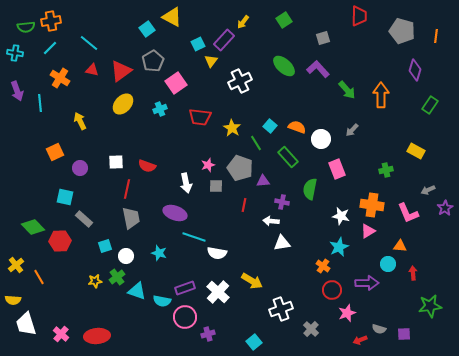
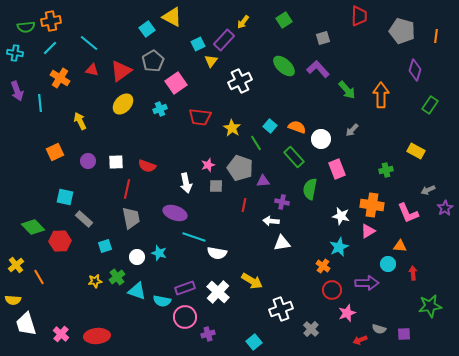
green rectangle at (288, 157): moved 6 px right
purple circle at (80, 168): moved 8 px right, 7 px up
white circle at (126, 256): moved 11 px right, 1 px down
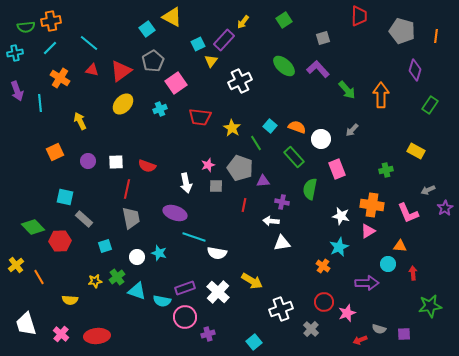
cyan cross at (15, 53): rotated 21 degrees counterclockwise
red circle at (332, 290): moved 8 px left, 12 px down
yellow semicircle at (13, 300): moved 57 px right
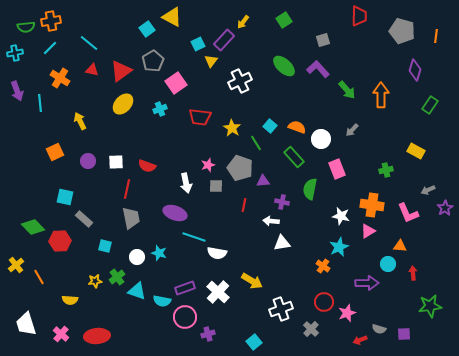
gray square at (323, 38): moved 2 px down
cyan square at (105, 246): rotated 32 degrees clockwise
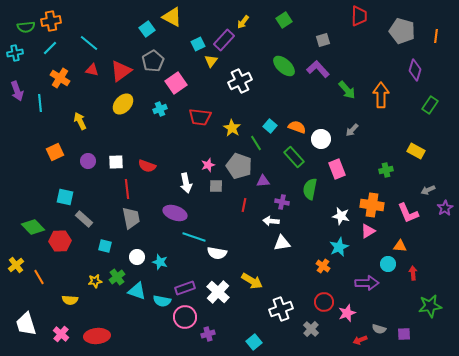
gray pentagon at (240, 168): moved 1 px left, 2 px up
red line at (127, 189): rotated 18 degrees counterclockwise
cyan star at (159, 253): moved 1 px right, 9 px down
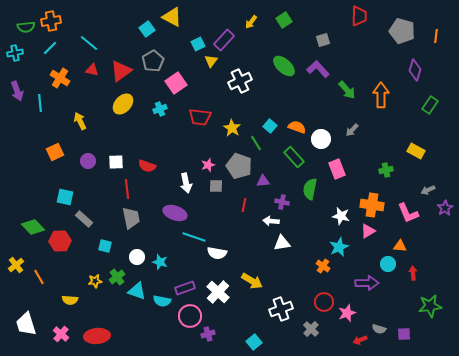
yellow arrow at (243, 22): moved 8 px right
pink circle at (185, 317): moved 5 px right, 1 px up
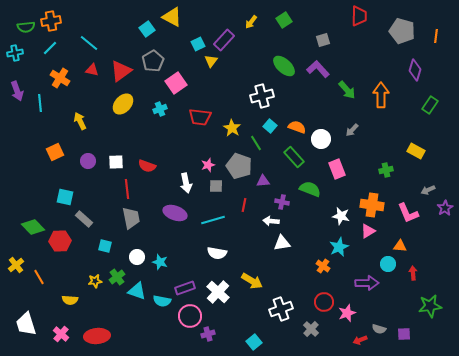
white cross at (240, 81): moved 22 px right, 15 px down; rotated 10 degrees clockwise
green semicircle at (310, 189): rotated 100 degrees clockwise
cyan line at (194, 237): moved 19 px right, 17 px up; rotated 35 degrees counterclockwise
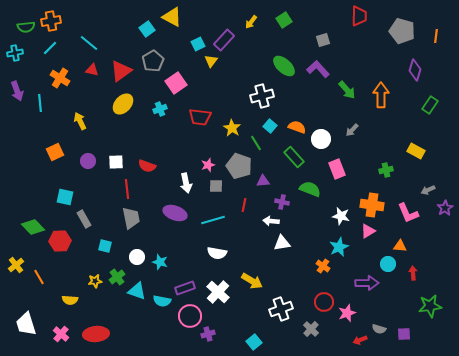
gray rectangle at (84, 219): rotated 18 degrees clockwise
red ellipse at (97, 336): moved 1 px left, 2 px up
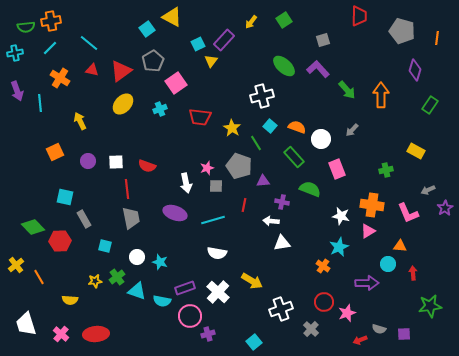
orange line at (436, 36): moved 1 px right, 2 px down
pink star at (208, 165): moved 1 px left, 3 px down
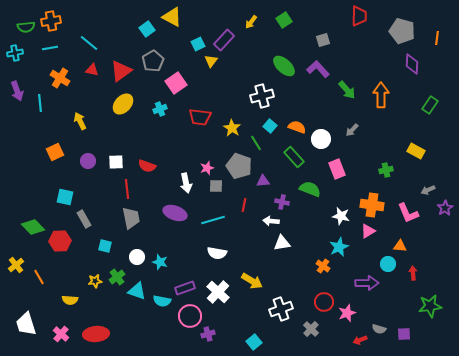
cyan line at (50, 48): rotated 35 degrees clockwise
purple diamond at (415, 70): moved 3 px left, 6 px up; rotated 15 degrees counterclockwise
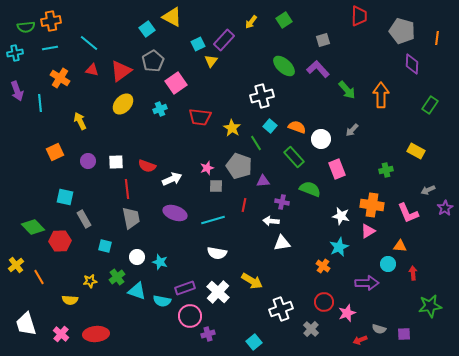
white arrow at (186, 183): moved 14 px left, 4 px up; rotated 102 degrees counterclockwise
yellow star at (95, 281): moved 5 px left
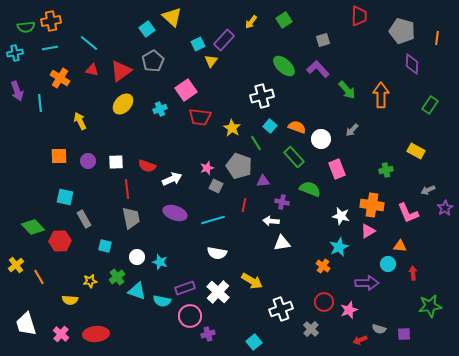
yellow triangle at (172, 17): rotated 15 degrees clockwise
pink square at (176, 83): moved 10 px right, 7 px down
orange square at (55, 152): moved 4 px right, 4 px down; rotated 24 degrees clockwise
gray square at (216, 186): rotated 24 degrees clockwise
pink star at (347, 313): moved 2 px right, 3 px up
